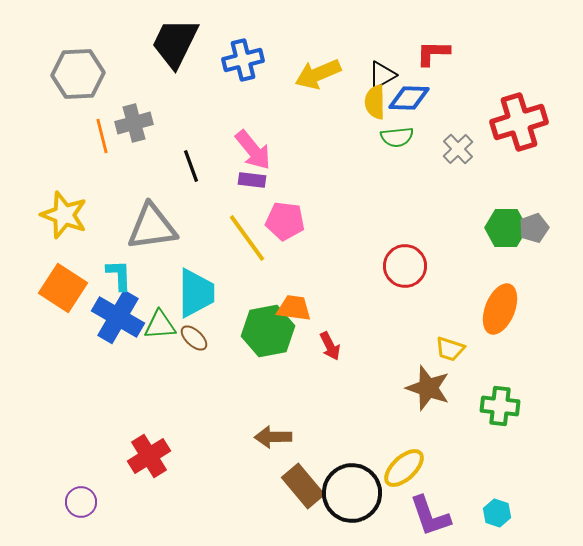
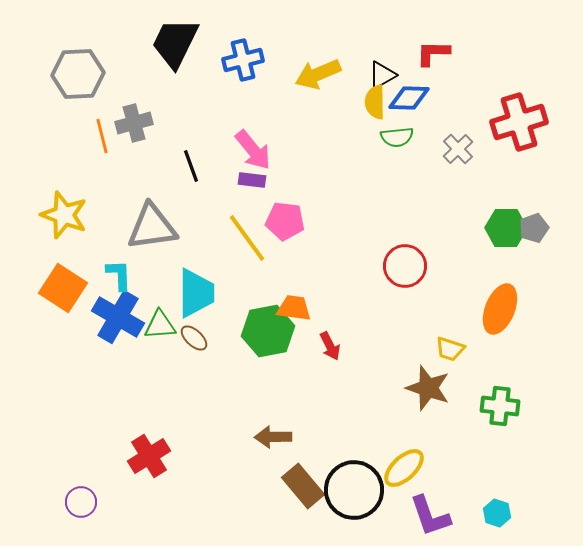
black circle at (352, 493): moved 2 px right, 3 px up
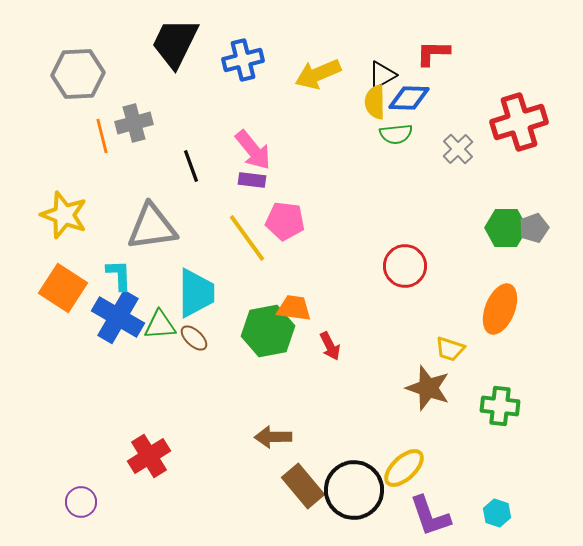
green semicircle at (397, 137): moved 1 px left, 3 px up
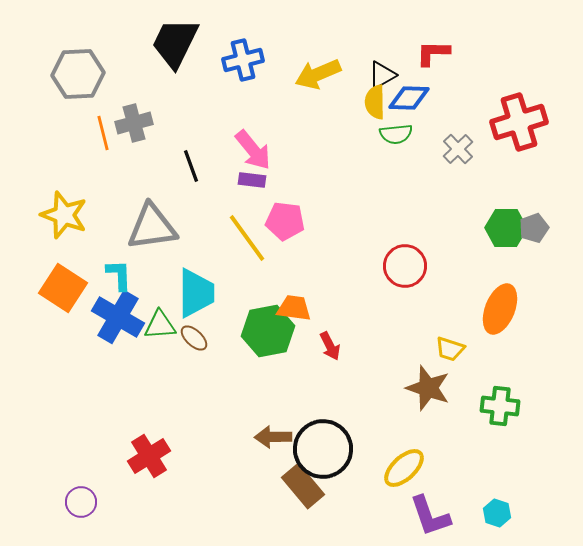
orange line at (102, 136): moved 1 px right, 3 px up
black circle at (354, 490): moved 31 px left, 41 px up
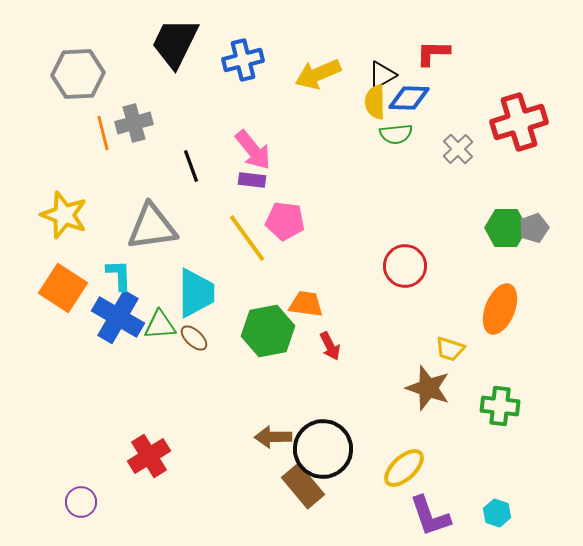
orange trapezoid at (294, 308): moved 12 px right, 4 px up
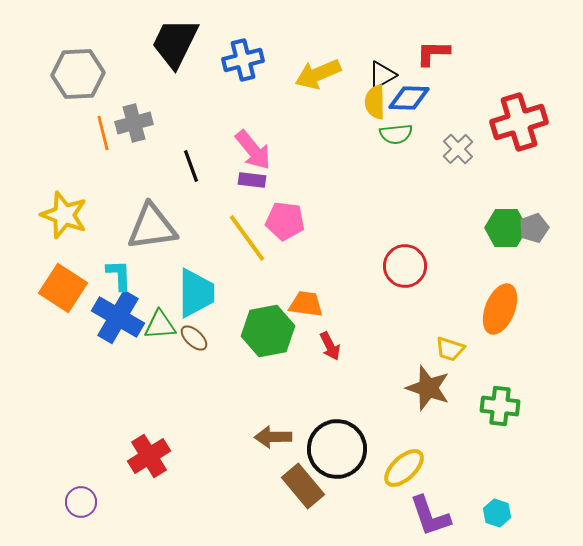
black circle at (323, 449): moved 14 px right
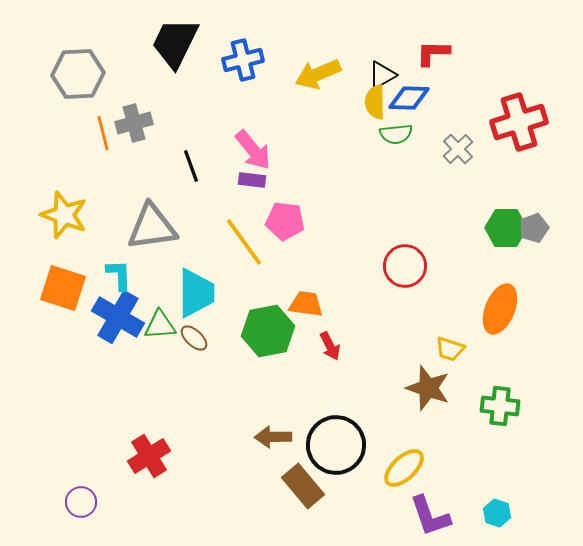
yellow line at (247, 238): moved 3 px left, 4 px down
orange square at (63, 288): rotated 15 degrees counterclockwise
black circle at (337, 449): moved 1 px left, 4 px up
